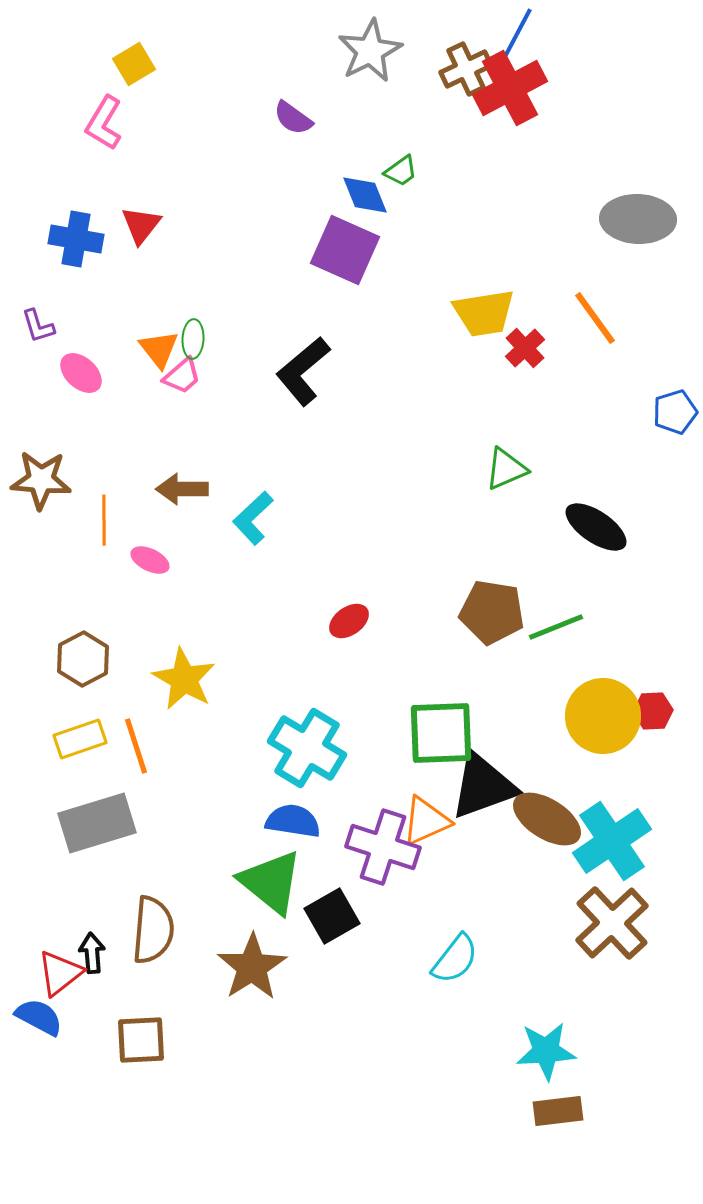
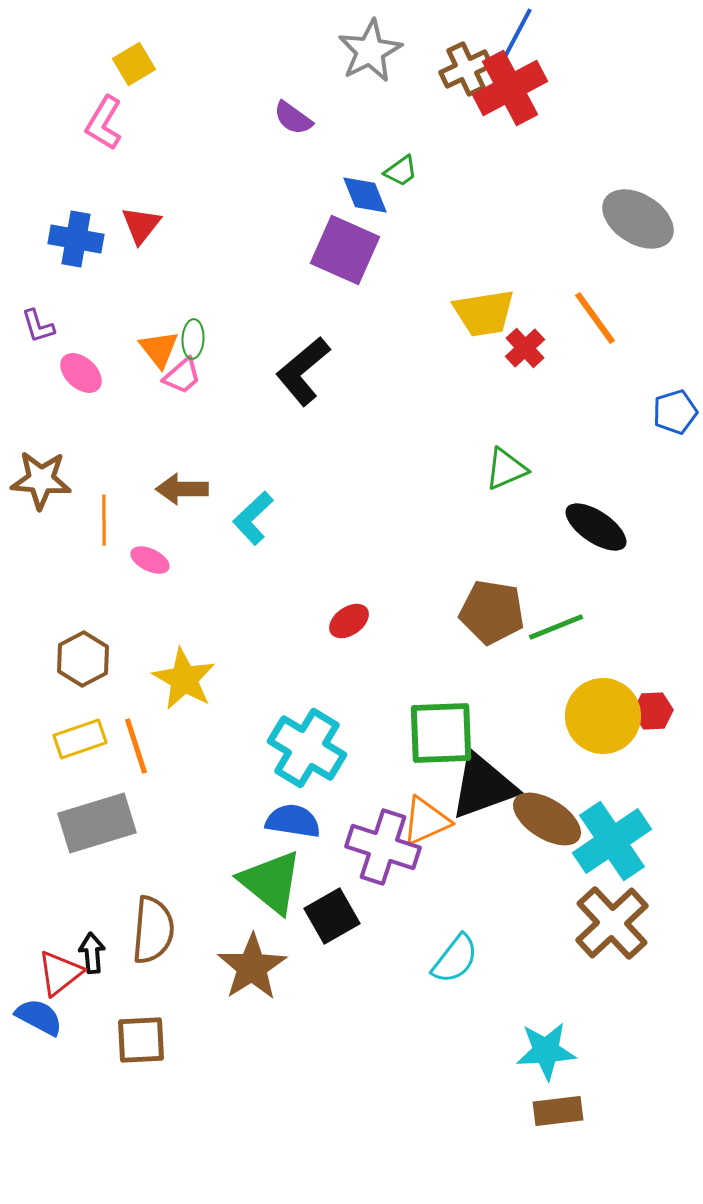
gray ellipse at (638, 219): rotated 30 degrees clockwise
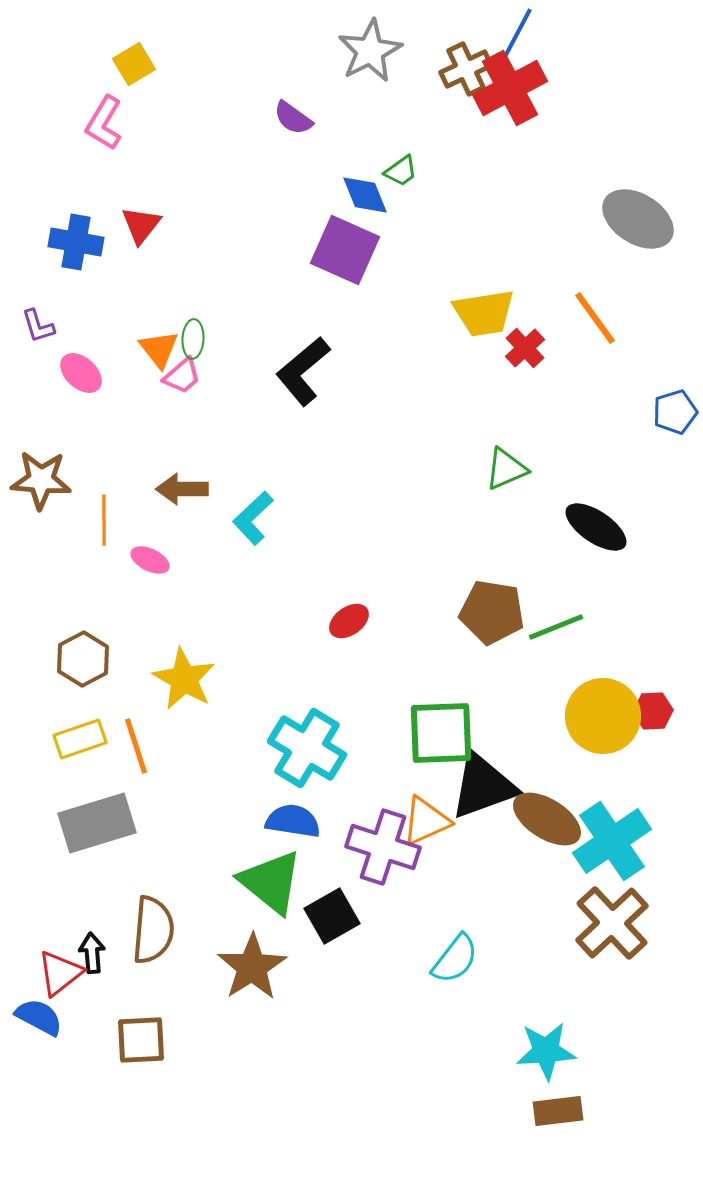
blue cross at (76, 239): moved 3 px down
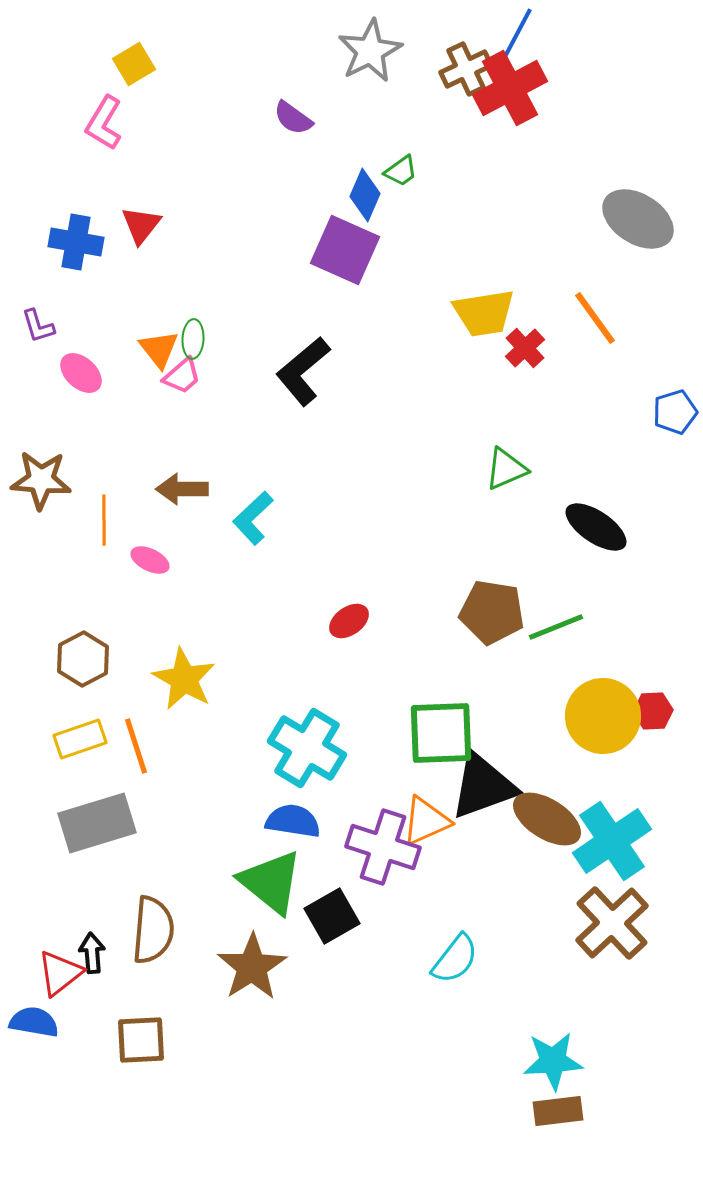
blue diamond at (365, 195): rotated 45 degrees clockwise
blue semicircle at (39, 1017): moved 5 px left, 5 px down; rotated 18 degrees counterclockwise
cyan star at (546, 1051): moved 7 px right, 10 px down
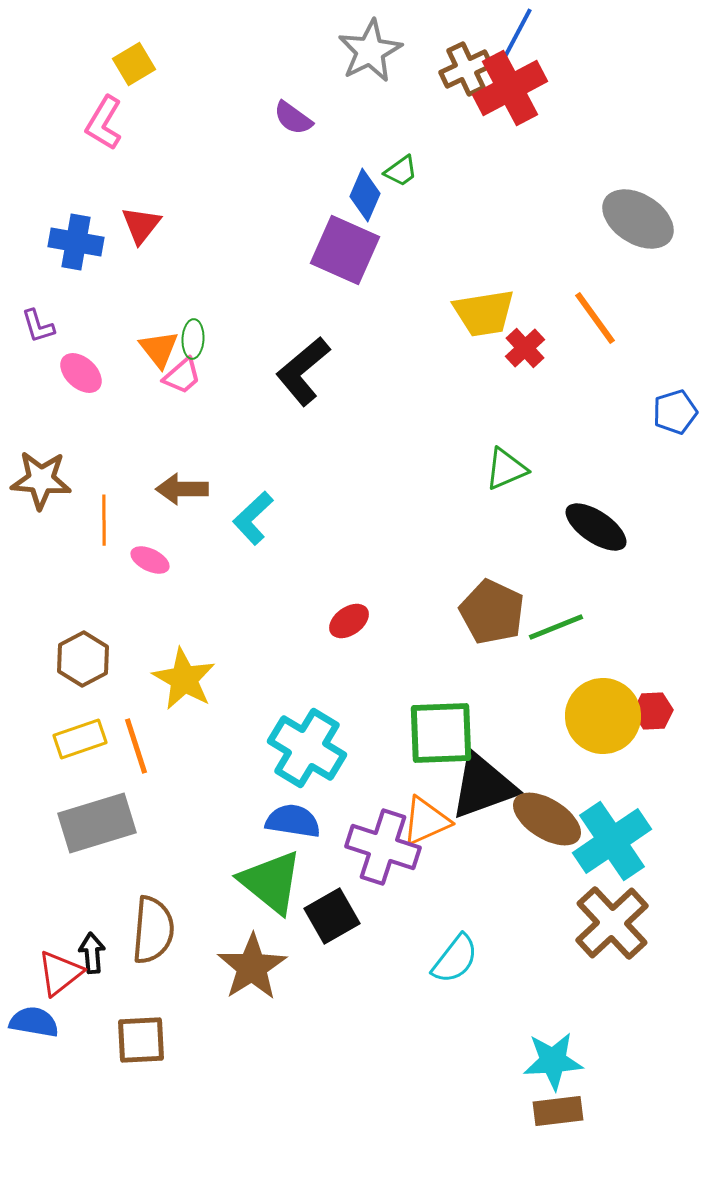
brown pentagon at (492, 612): rotated 16 degrees clockwise
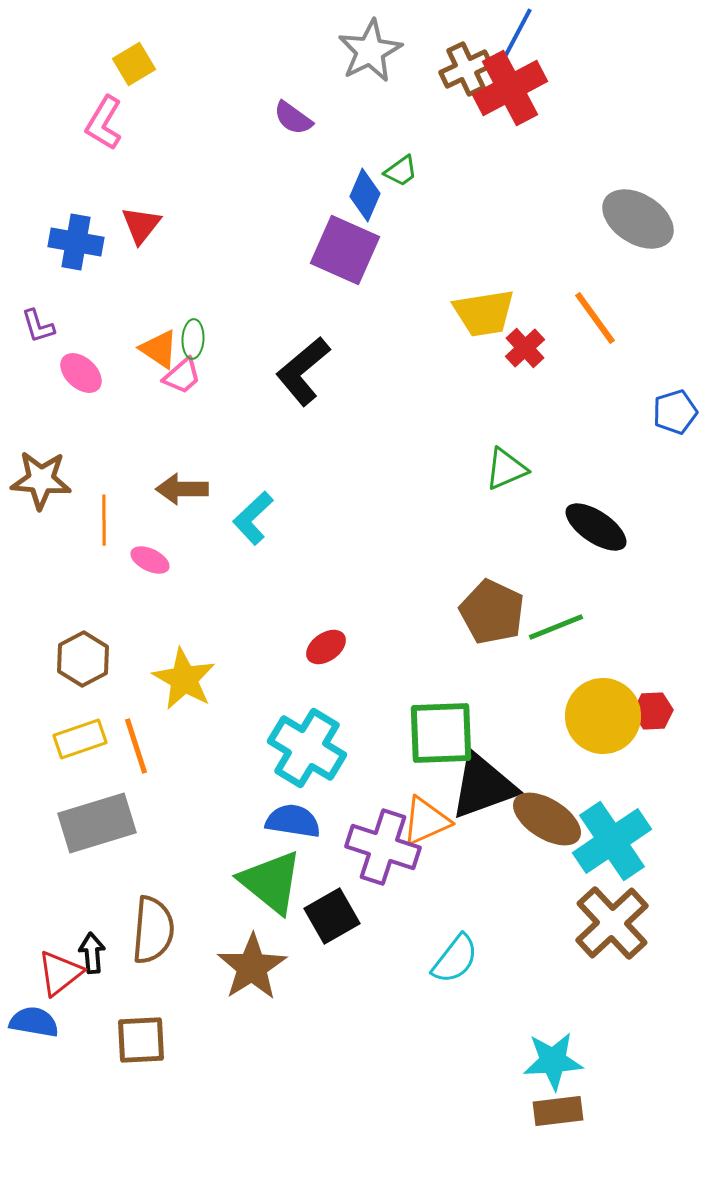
orange triangle at (159, 349): rotated 18 degrees counterclockwise
red ellipse at (349, 621): moved 23 px left, 26 px down
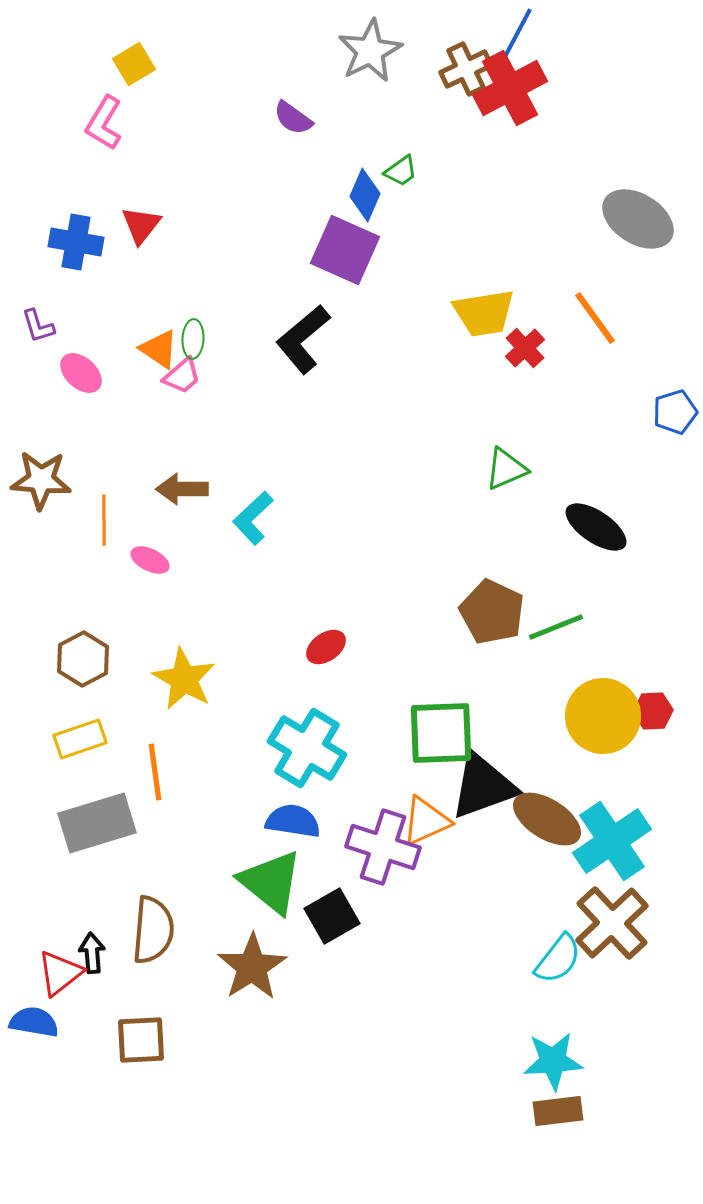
black L-shape at (303, 371): moved 32 px up
orange line at (136, 746): moved 19 px right, 26 px down; rotated 10 degrees clockwise
cyan semicircle at (455, 959): moved 103 px right
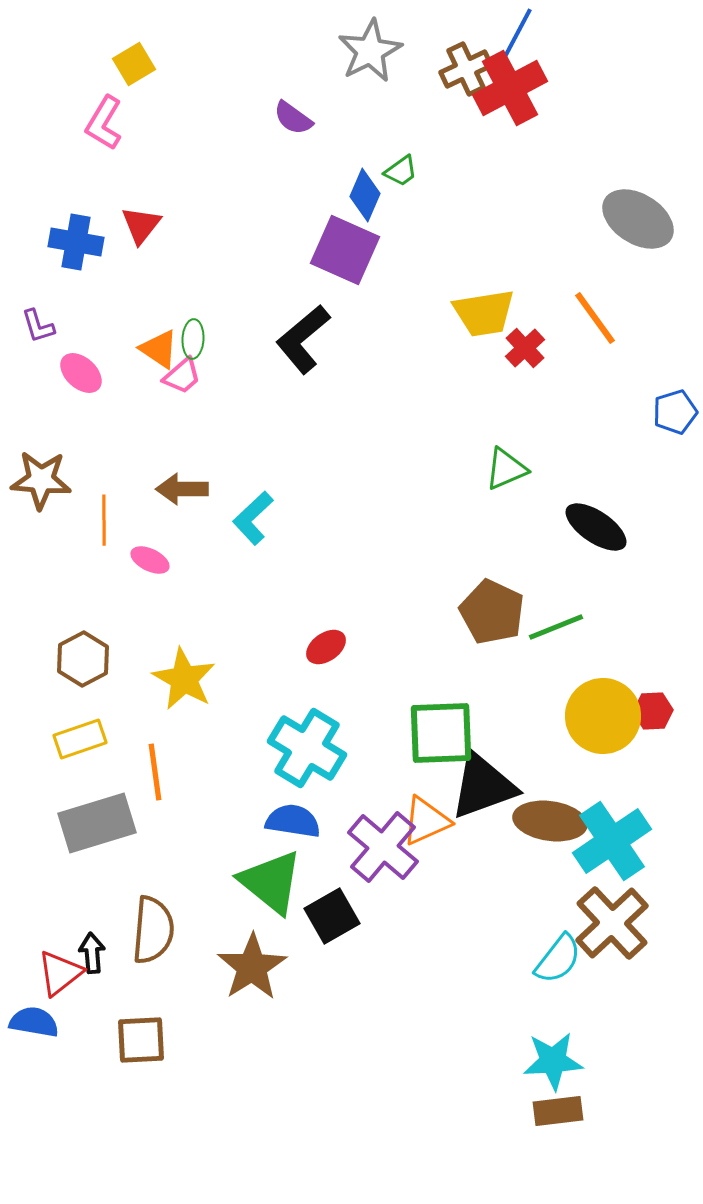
brown ellipse at (547, 819): moved 3 px right, 2 px down; rotated 24 degrees counterclockwise
purple cross at (383, 847): rotated 22 degrees clockwise
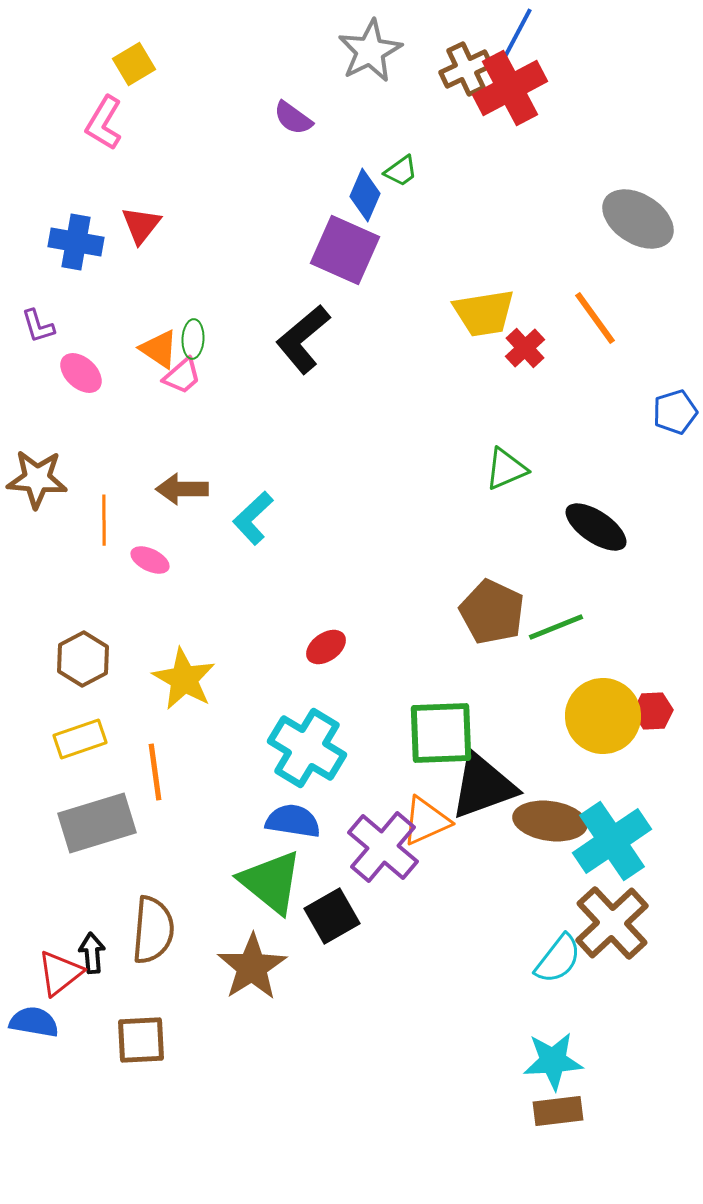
brown star at (41, 480): moved 4 px left, 1 px up
